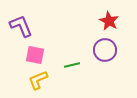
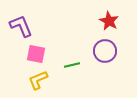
purple circle: moved 1 px down
pink square: moved 1 px right, 1 px up
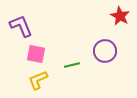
red star: moved 11 px right, 5 px up
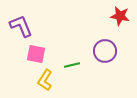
red star: rotated 18 degrees counterclockwise
yellow L-shape: moved 7 px right; rotated 35 degrees counterclockwise
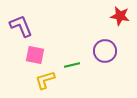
pink square: moved 1 px left, 1 px down
yellow L-shape: rotated 40 degrees clockwise
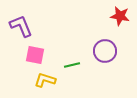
yellow L-shape: rotated 35 degrees clockwise
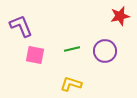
red star: rotated 24 degrees counterclockwise
green line: moved 16 px up
yellow L-shape: moved 26 px right, 4 px down
